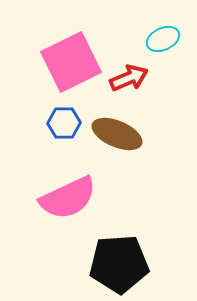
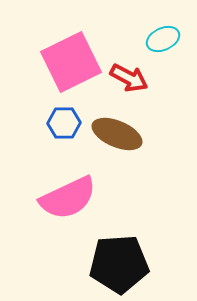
red arrow: rotated 51 degrees clockwise
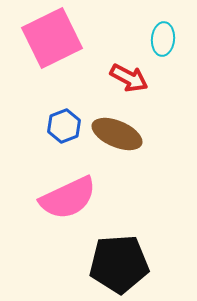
cyan ellipse: rotated 60 degrees counterclockwise
pink square: moved 19 px left, 24 px up
blue hexagon: moved 3 px down; rotated 20 degrees counterclockwise
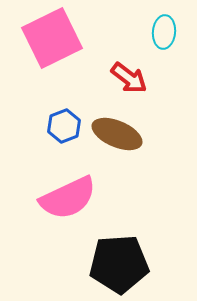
cyan ellipse: moved 1 px right, 7 px up
red arrow: rotated 9 degrees clockwise
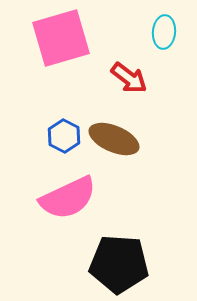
pink square: moved 9 px right; rotated 10 degrees clockwise
blue hexagon: moved 10 px down; rotated 12 degrees counterclockwise
brown ellipse: moved 3 px left, 5 px down
black pentagon: rotated 8 degrees clockwise
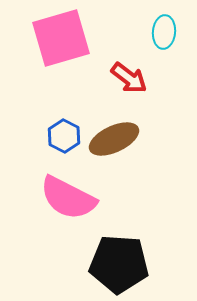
brown ellipse: rotated 48 degrees counterclockwise
pink semicircle: rotated 52 degrees clockwise
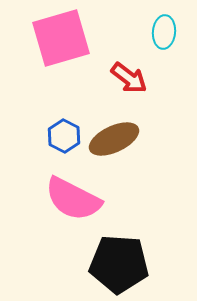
pink semicircle: moved 5 px right, 1 px down
